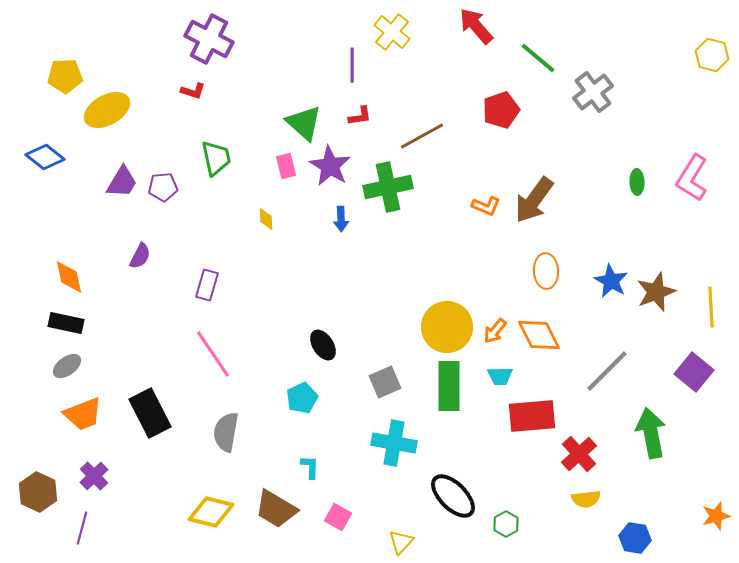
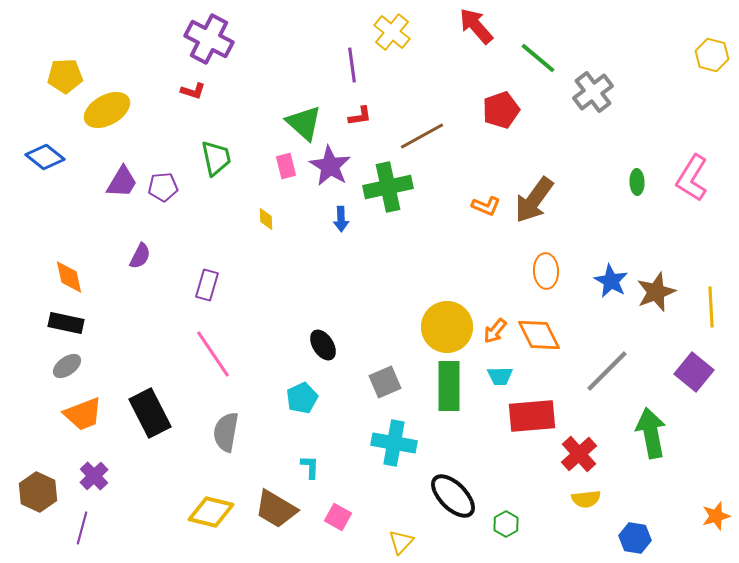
purple line at (352, 65): rotated 8 degrees counterclockwise
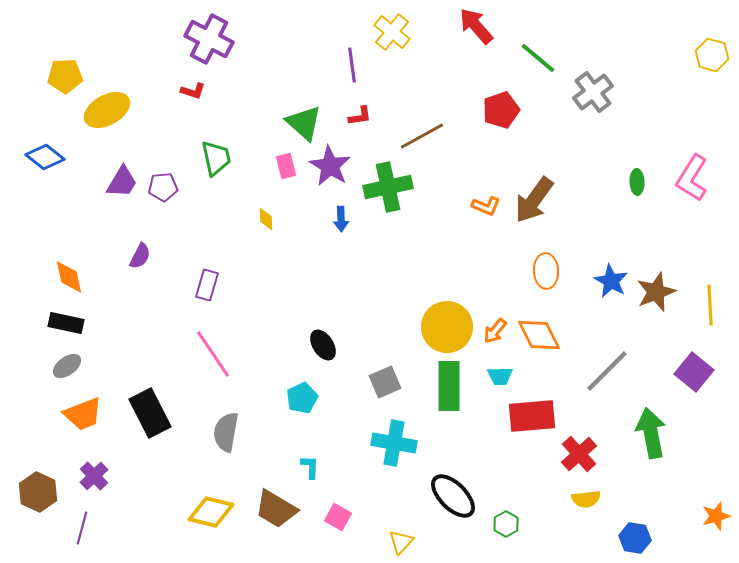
yellow line at (711, 307): moved 1 px left, 2 px up
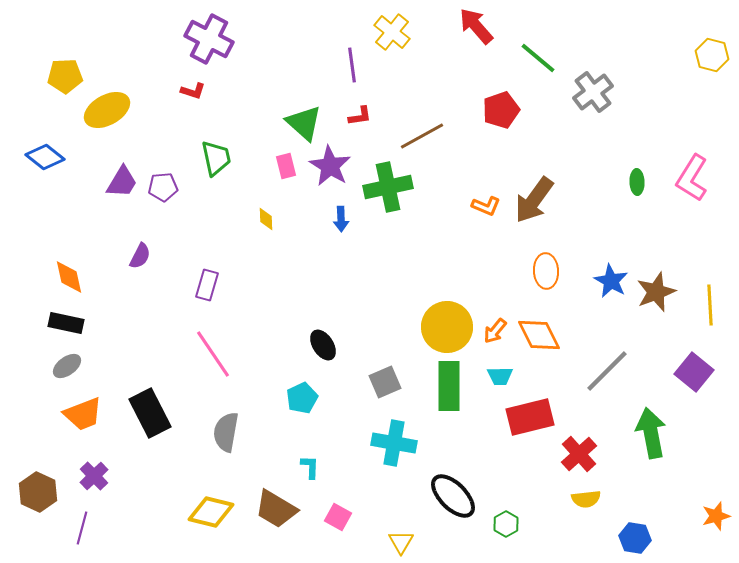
red rectangle at (532, 416): moved 2 px left, 1 px down; rotated 9 degrees counterclockwise
yellow triangle at (401, 542): rotated 12 degrees counterclockwise
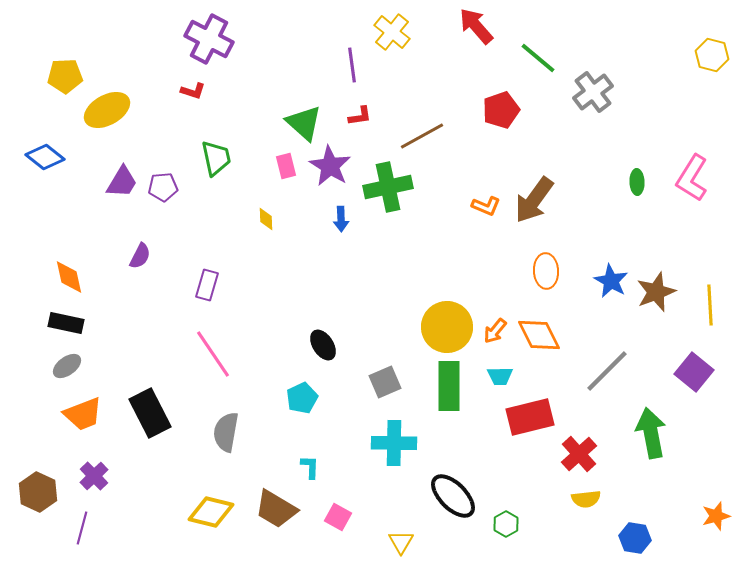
cyan cross at (394, 443): rotated 9 degrees counterclockwise
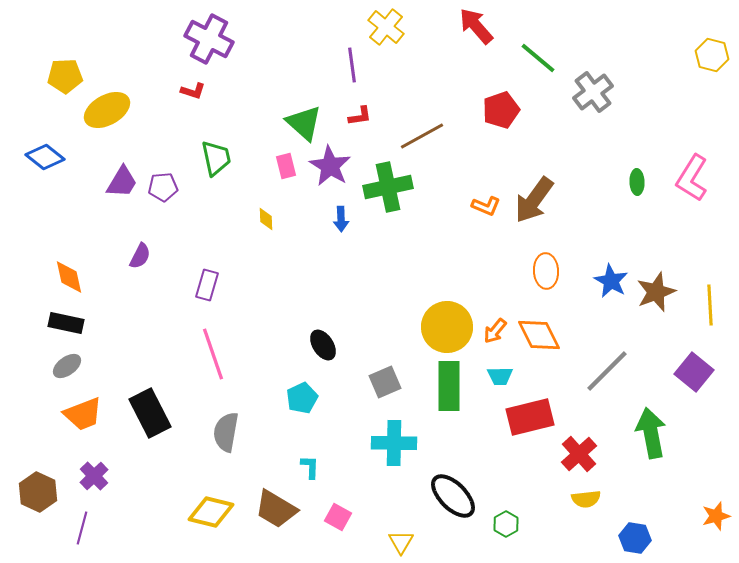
yellow cross at (392, 32): moved 6 px left, 5 px up
pink line at (213, 354): rotated 15 degrees clockwise
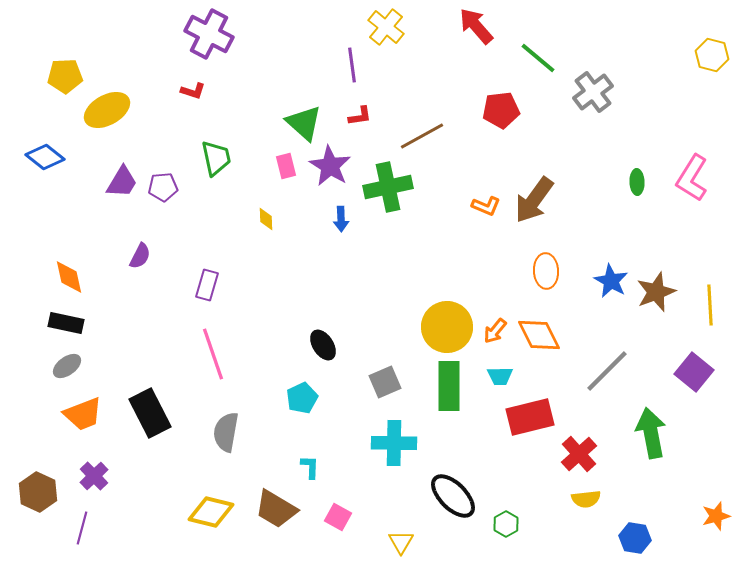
purple cross at (209, 39): moved 5 px up
red pentagon at (501, 110): rotated 12 degrees clockwise
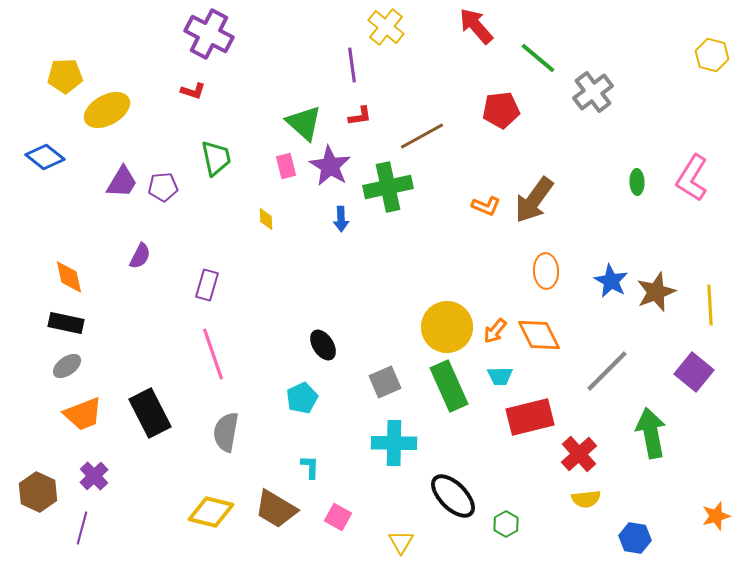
green rectangle at (449, 386): rotated 24 degrees counterclockwise
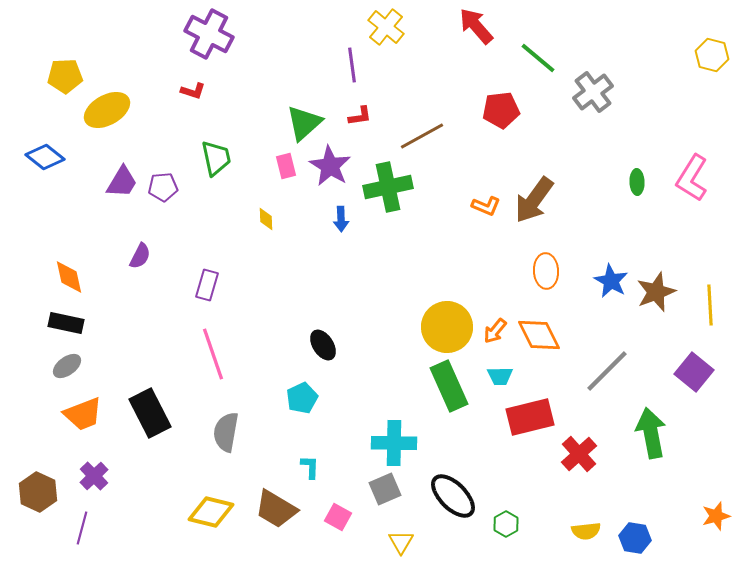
green triangle at (304, 123): rotated 36 degrees clockwise
gray square at (385, 382): moved 107 px down
yellow semicircle at (586, 499): moved 32 px down
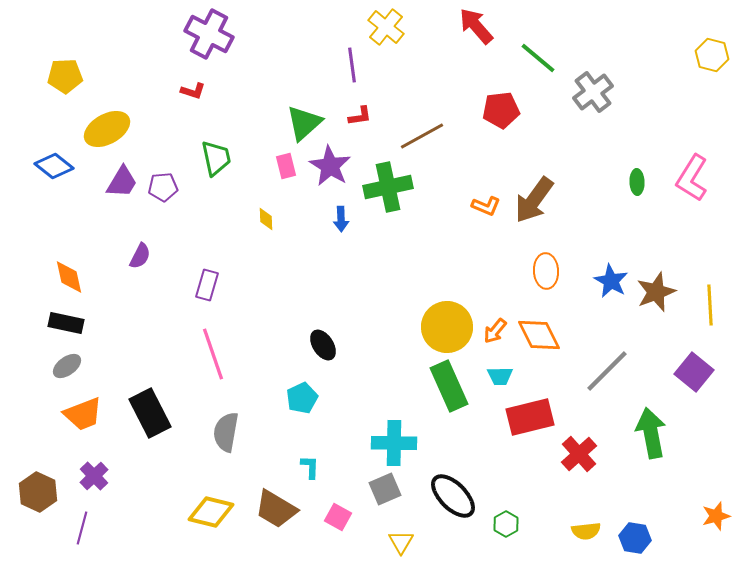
yellow ellipse at (107, 110): moved 19 px down
blue diamond at (45, 157): moved 9 px right, 9 px down
